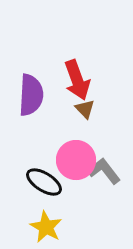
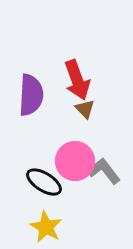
pink circle: moved 1 px left, 1 px down
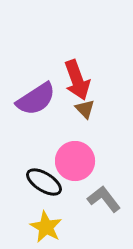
purple semicircle: moved 5 px right, 4 px down; rotated 54 degrees clockwise
gray L-shape: moved 28 px down
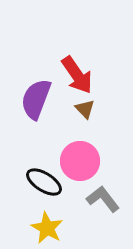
red arrow: moved 5 px up; rotated 15 degrees counterclockwise
purple semicircle: rotated 144 degrees clockwise
pink circle: moved 5 px right
gray L-shape: moved 1 px left
yellow star: moved 1 px right, 1 px down
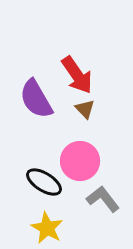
purple semicircle: rotated 51 degrees counterclockwise
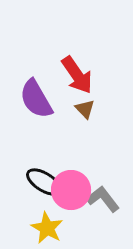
pink circle: moved 9 px left, 29 px down
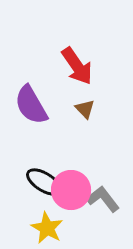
red arrow: moved 9 px up
purple semicircle: moved 5 px left, 6 px down
